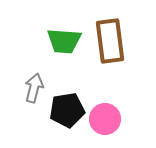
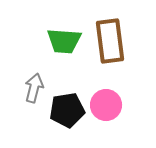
pink circle: moved 1 px right, 14 px up
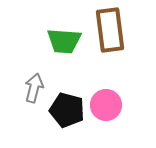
brown rectangle: moved 11 px up
black pentagon: rotated 24 degrees clockwise
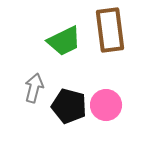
green trapezoid: rotated 30 degrees counterclockwise
black pentagon: moved 2 px right, 4 px up
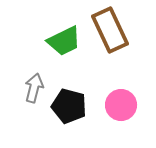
brown rectangle: rotated 18 degrees counterclockwise
pink circle: moved 15 px right
